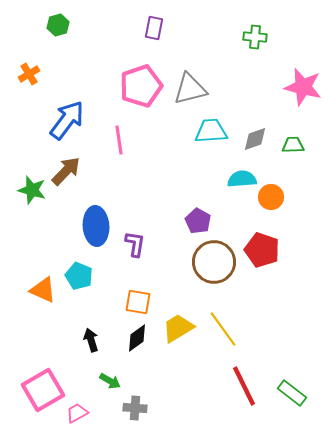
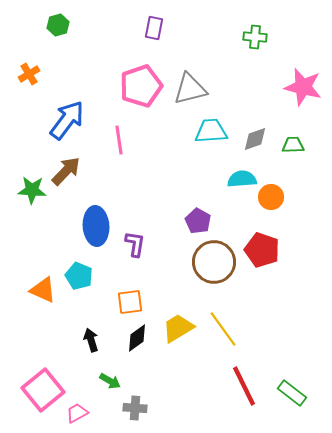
green star: rotated 12 degrees counterclockwise
orange square: moved 8 px left; rotated 16 degrees counterclockwise
pink square: rotated 9 degrees counterclockwise
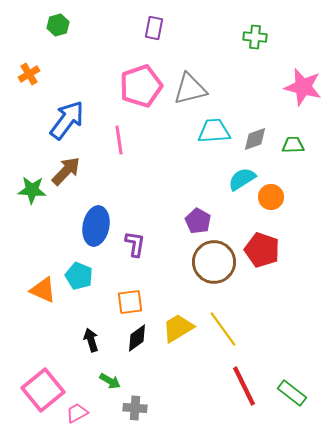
cyan trapezoid: moved 3 px right
cyan semicircle: rotated 28 degrees counterclockwise
blue ellipse: rotated 15 degrees clockwise
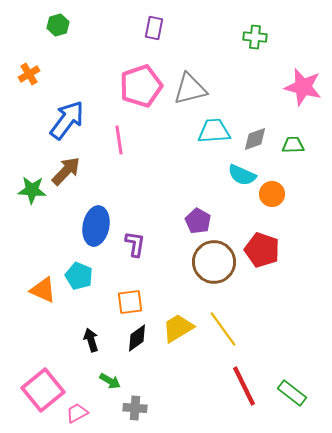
cyan semicircle: moved 4 px up; rotated 124 degrees counterclockwise
orange circle: moved 1 px right, 3 px up
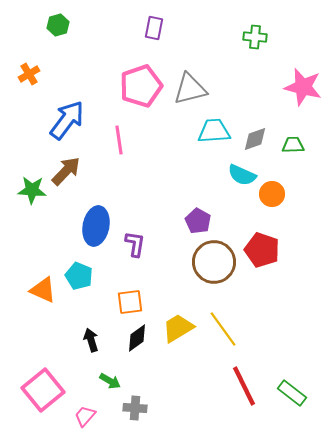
pink trapezoid: moved 8 px right, 3 px down; rotated 20 degrees counterclockwise
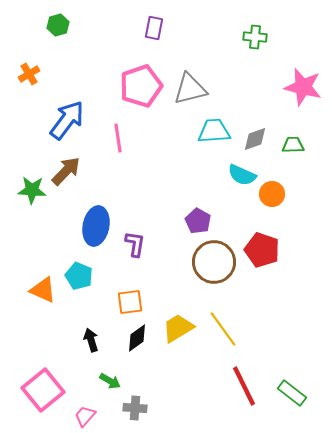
pink line: moved 1 px left, 2 px up
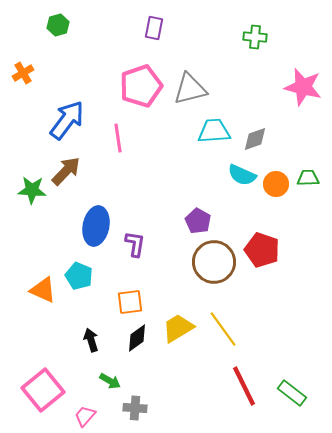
orange cross: moved 6 px left, 1 px up
green trapezoid: moved 15 px right, 33 px down
orange circle: moved 4 px right, 10 px up
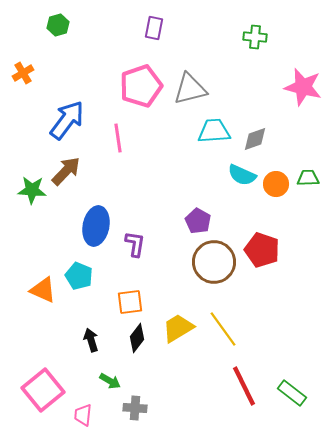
black diamond: rotated 16 degrees counterclockwise
pink trapezoid: moved 2 px left, 1 px up; rotated 35 degrees counterclockwise
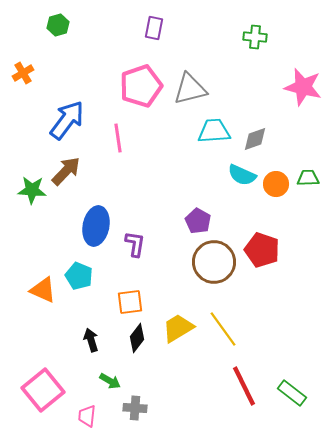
pink trapezoid: moved 4 px right, 1 px down
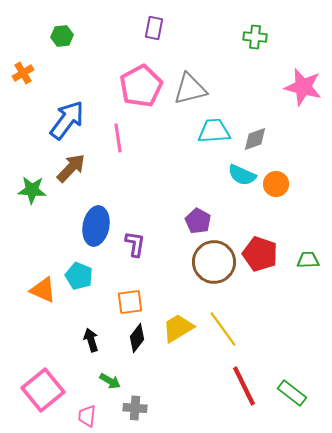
green hexagon: moved 4 px right, 11 px down; rotated 10 degrees clockwise
pink pentagon: rotated 9 degrees counterclockwise
brown arrow: moved 5 px right, 3 px up
green trapezoid: moved 82 px down
red pentagon: moved 2 px left, 4 px down
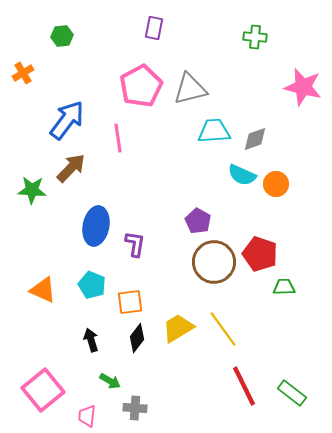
green trapezoid: moved 24 px left, 27 px down
cyan pentagon: moved 13 px right, 9 px down
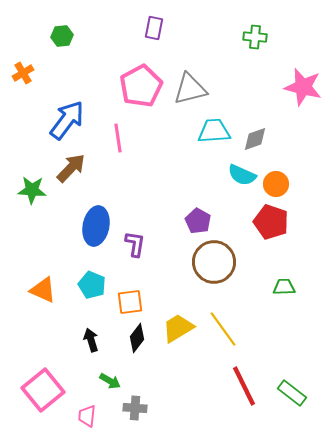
red pentagon: moved 11 px right, 32 px up
